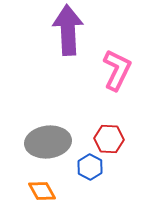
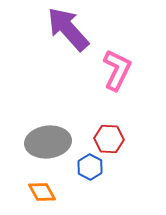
purple arrow: moved 1 px up; rotated 39 degrees counterclockwise
orange diamond: moved 1 px down
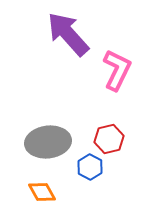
purple arrow: moved 5 px down
red hexagon: rotated 16 degrees counterclockwise
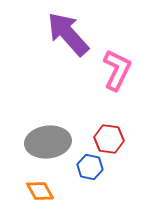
red hexagon: rotated 20 degrees clockwise
blue hexagon: rotated 15 degrees counterclockwise
orange diamond: moved 2 px left, 1 px up
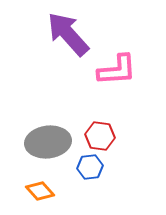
pink L-shape: rotated 60 degrees clockwise
red hexagon: moved 9 px left, 3 px up
blue hexagon: rotated 20 degrees counterclockwise
orange diamond: rotated 12 degrees counterclockwise
